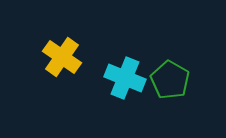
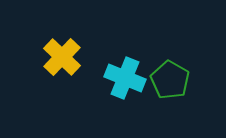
yellow cross: rotated 9 degrees clockwise
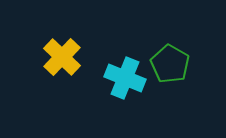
green pentagon: moved 16 px up
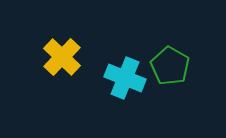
green pentagon: moved 2 px down
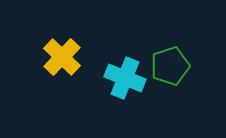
green pentagon: rotated 24 degrees clockwise
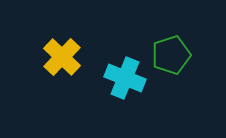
green pentagon: moved 1 px right, 11 px up
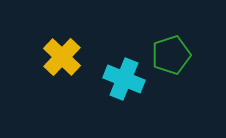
cyan cross: moved 1 px left, 1 px down
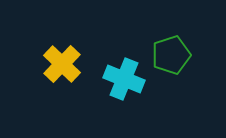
yellow cross: moved 7 px down
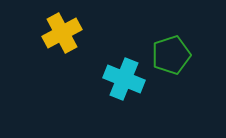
yellow cross: moved 31 px up; rotated 18 degrees clockwise
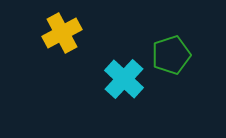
cyan cross: rotated 21 degrees clockwise
